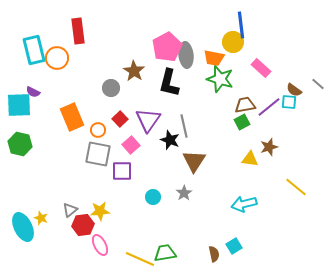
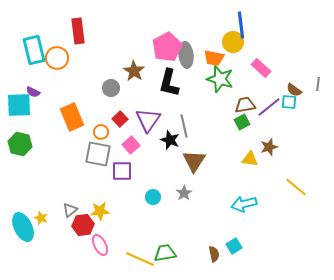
gray line at (318, 84): rotated 56 degrees clockwise
orange circle at (98, 130): moved 3 px right, 2 px down
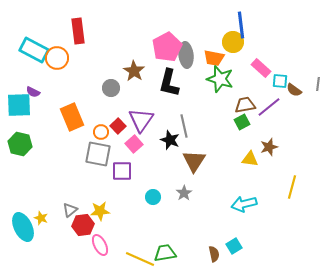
cyan rectangle at (34, 50): rotated 48 degrees counterclockwise
cyan square at (289, 102): moved 9 px left, 21 px up
red square at (120, 119): moved 2 px left, 7 px down
purple triangle at (148, 120): moved 7 px left
pink square at (131, 145): moved 3 px right, 1 px up
yellow line at (296, 187): moved 4 px left; rotated 65 degrees clockwise
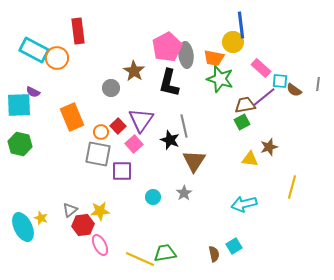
purple line at (269, 107): moved 5 px left, 10 px up
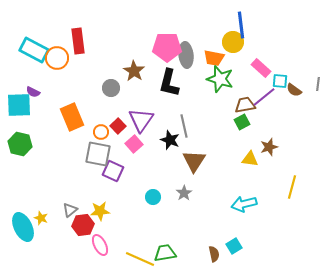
red rectangle at (78, 31): moved 10 px down
pink pentagon at (167, 47): rotated 28 degrees clockwise
purple square at (122, 171): moved 9 px left; rotated 25 degrees clockwise
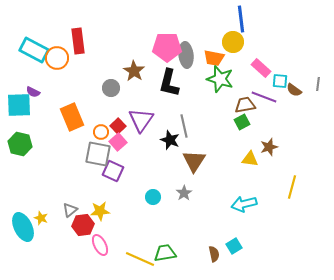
blue line at (241, 25): moved 6 px up
purple line at (264, 97): rotated 60 degrees clockwise
pink square at (134, 144): moved 16 px left, 2 px up
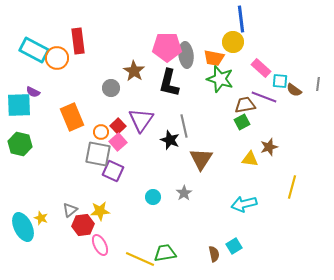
brown triangle at (194, 161): moved 7 px right, 2 px up
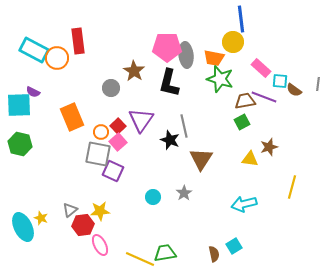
brown trapezoid at (245, 105): moved 4 px up
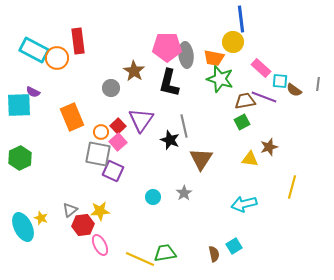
green hexagon at (20, 144): moved 14 px down; rotated 20 degrees clockwise
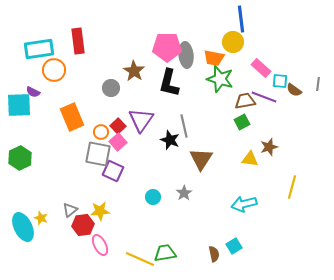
cyan rectangle at (34, 50): moved 5 px right, 1 px up; rotated 36 degrees counterclockwise
orange circle at (57, 58): moved 3 px left, 12 px down
